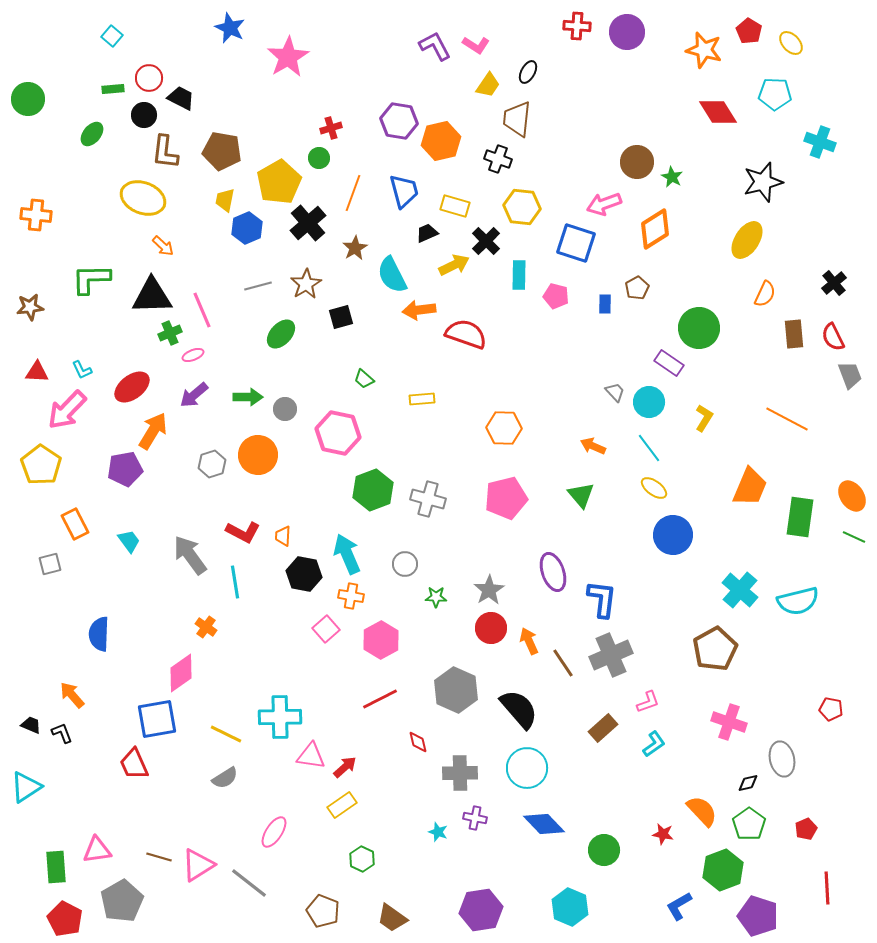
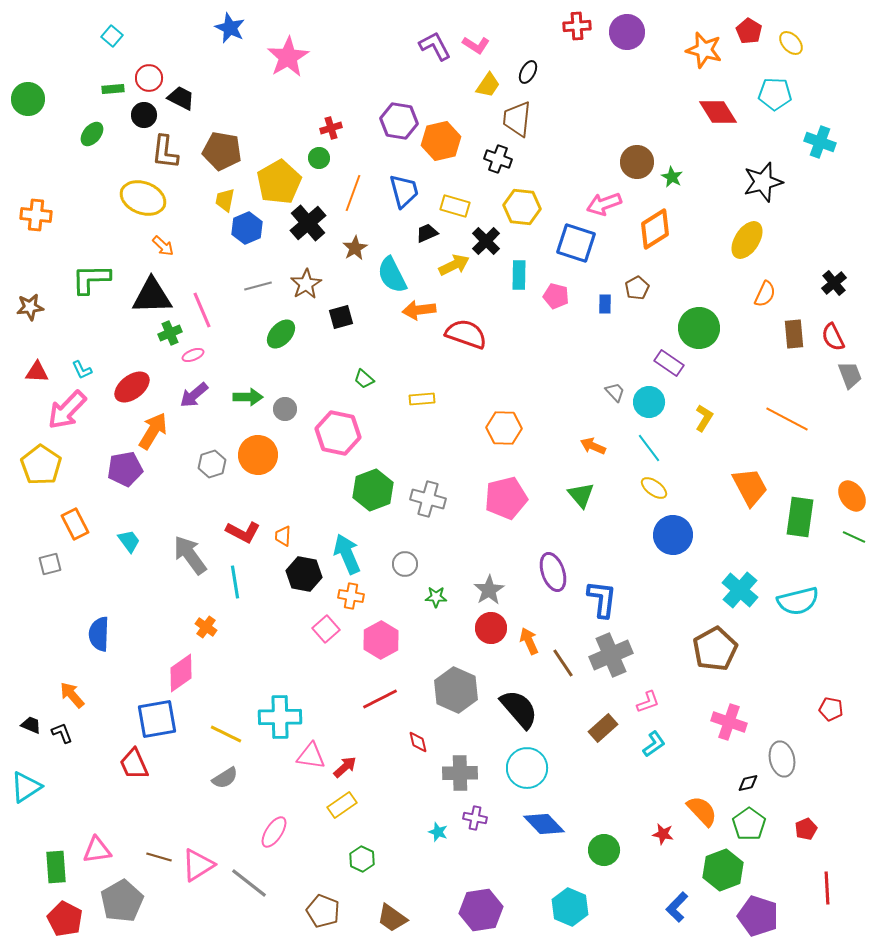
red cross at (577, 26): rotated 8 degrees counterclockwise
orange trapezoid at (750, 487): rotated 51 degrees counterclockwise
blue L-shape at (679, 906): moved 2 px left, 1 px down; rotated 16 degrees counterclockwise
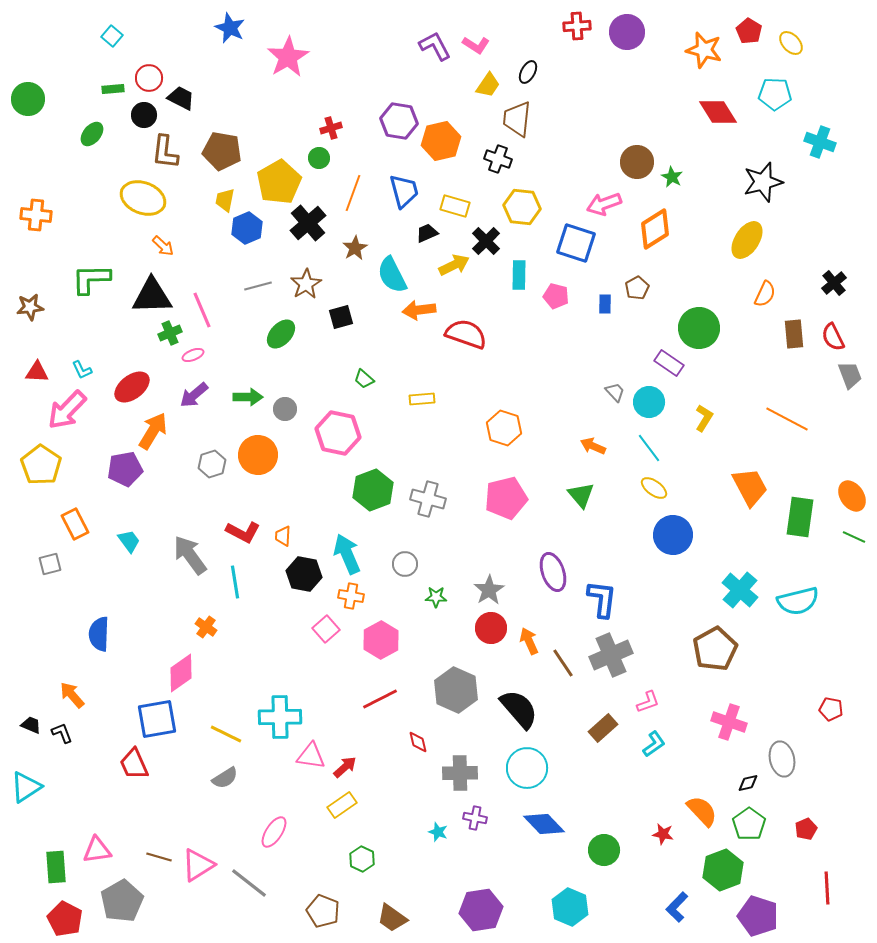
orange hexagon at (504, 428): rotated 16 degrees clockwise
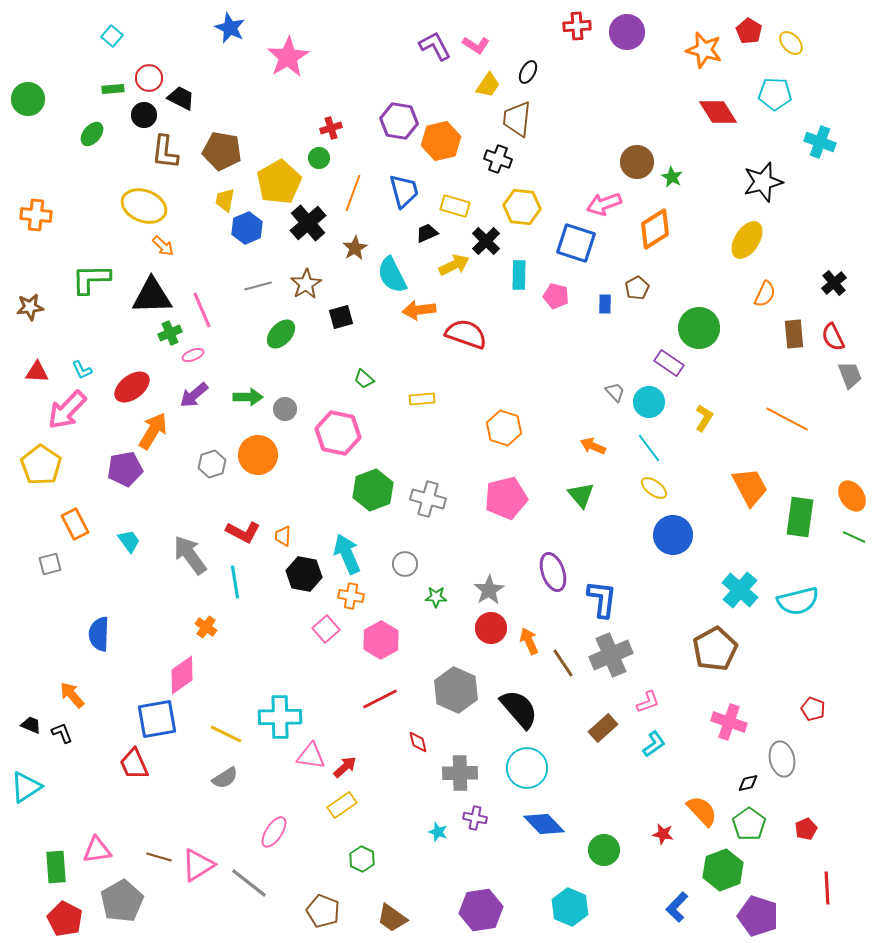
yellow ellipse at (143, 198): moved 1 px right, 8 px down
pink diamond at (181, 673): moved 1 px right, 2 px down
red pentagon at (831, 709): moved 18 px left; rotated 10 degrees clockwise
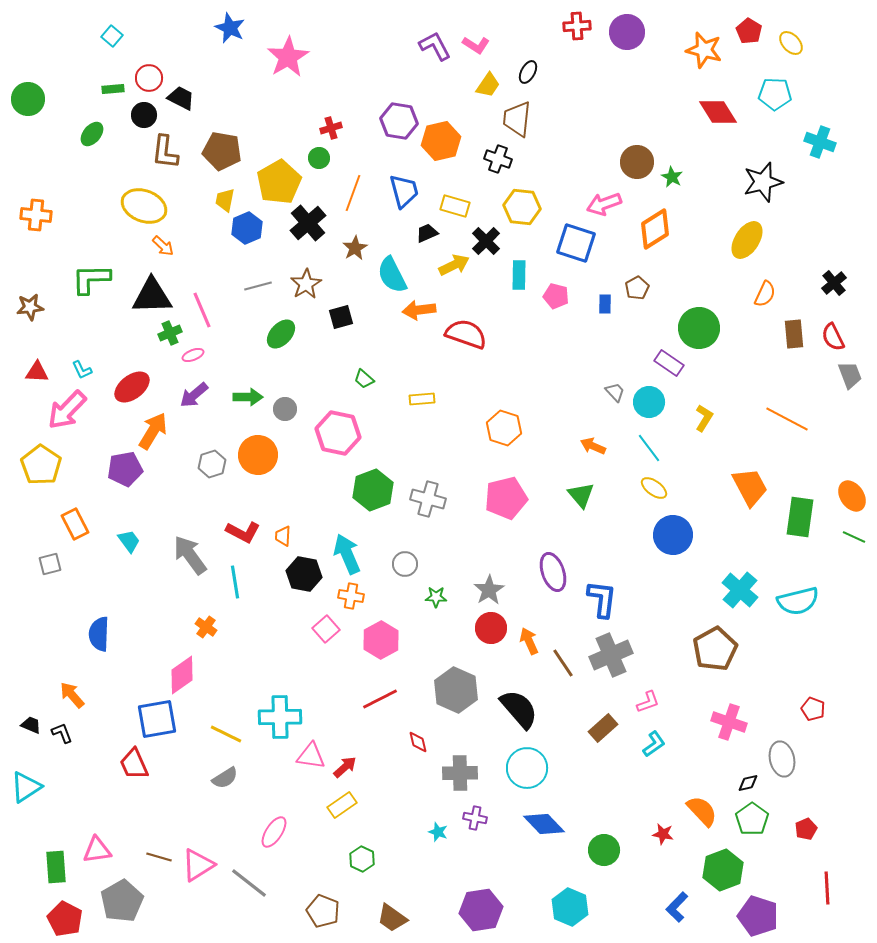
green pentagon at (749, 824): moved 3 px right, 5 px up
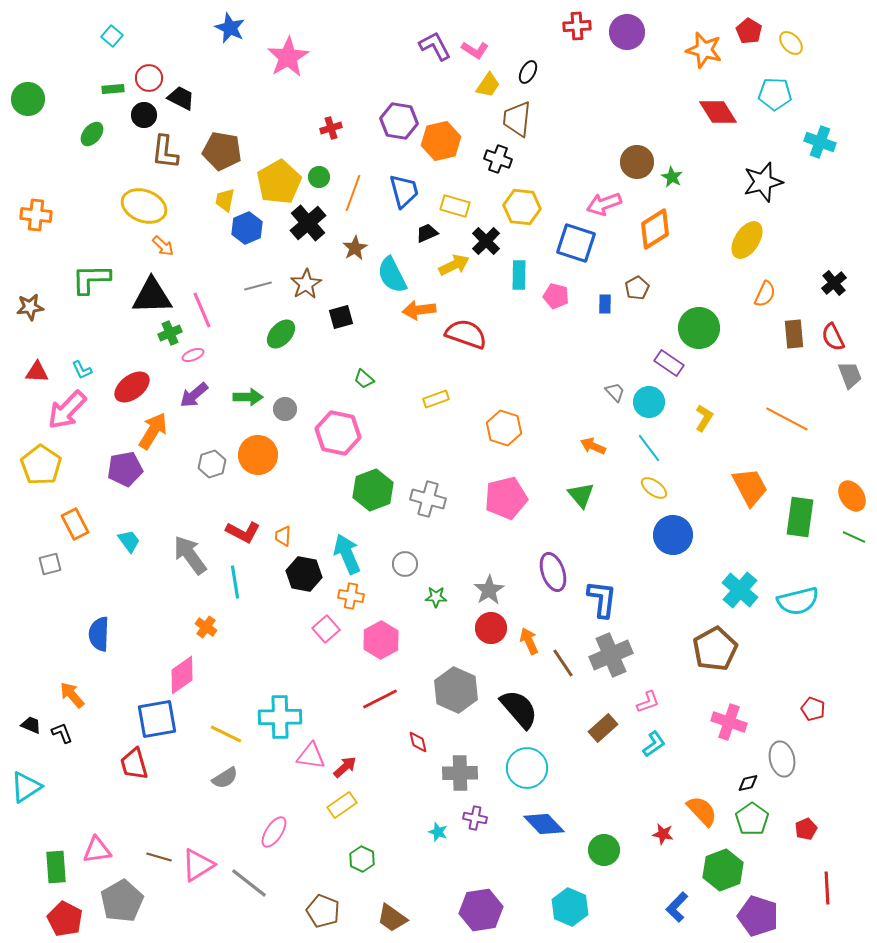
pink L-shape at (476, 45): moved 1 px left, 5 px down
green circle at (319, 158): moved 19 px down
yellow rectangle at (422, 399): moved 14 px right; rotated 15 degrees counterclockwise
red trapezoid at (134, 764): rotated 8 degrees clockwise
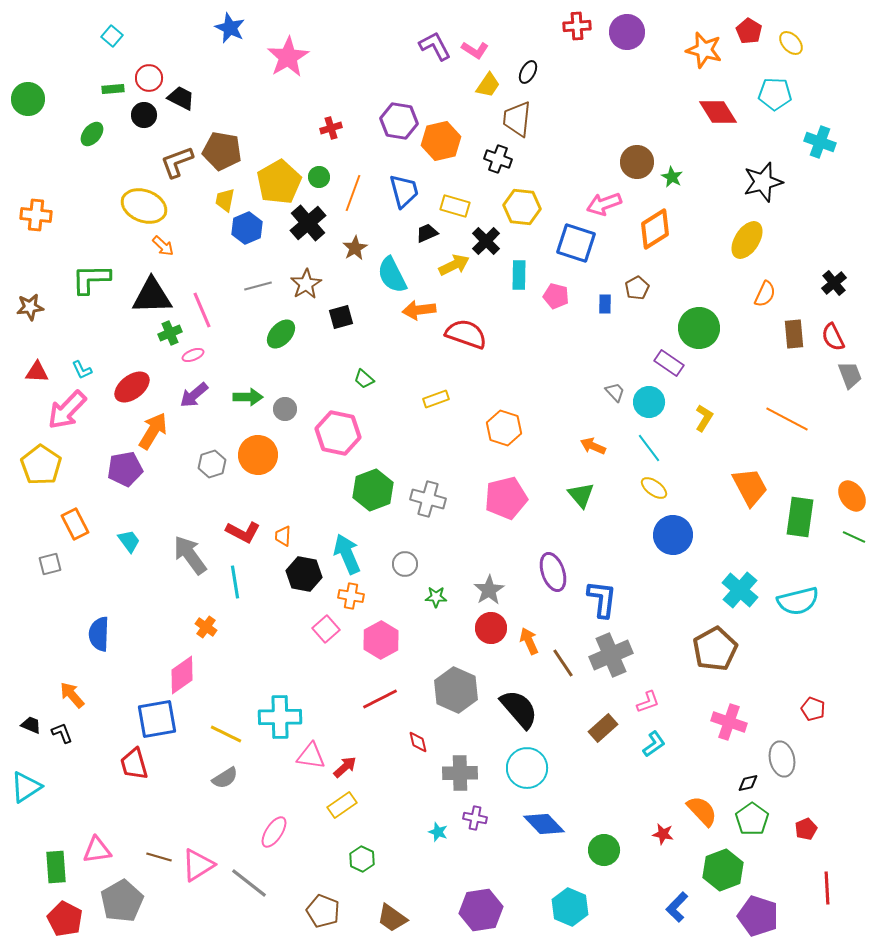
brown L-shape at (165, 152): moved 12 px right, 10 px down; rotated 63 degrees clockwise
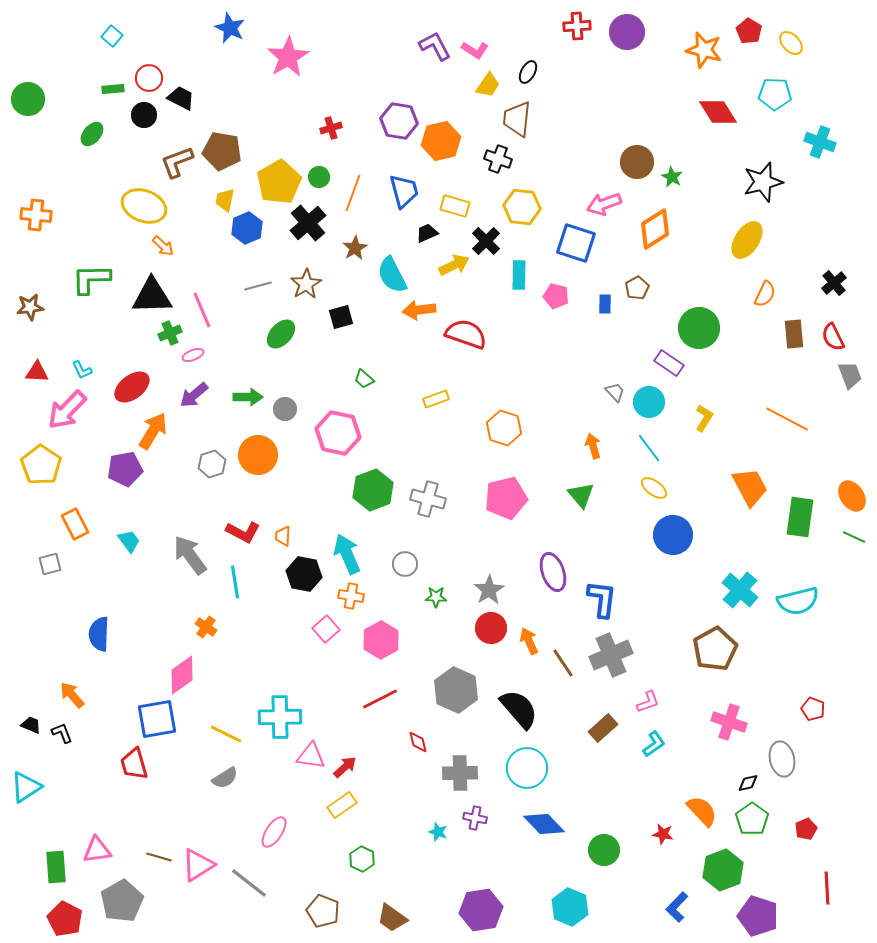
orange arrow at (593, 446): rotated 50 degrees clockwise
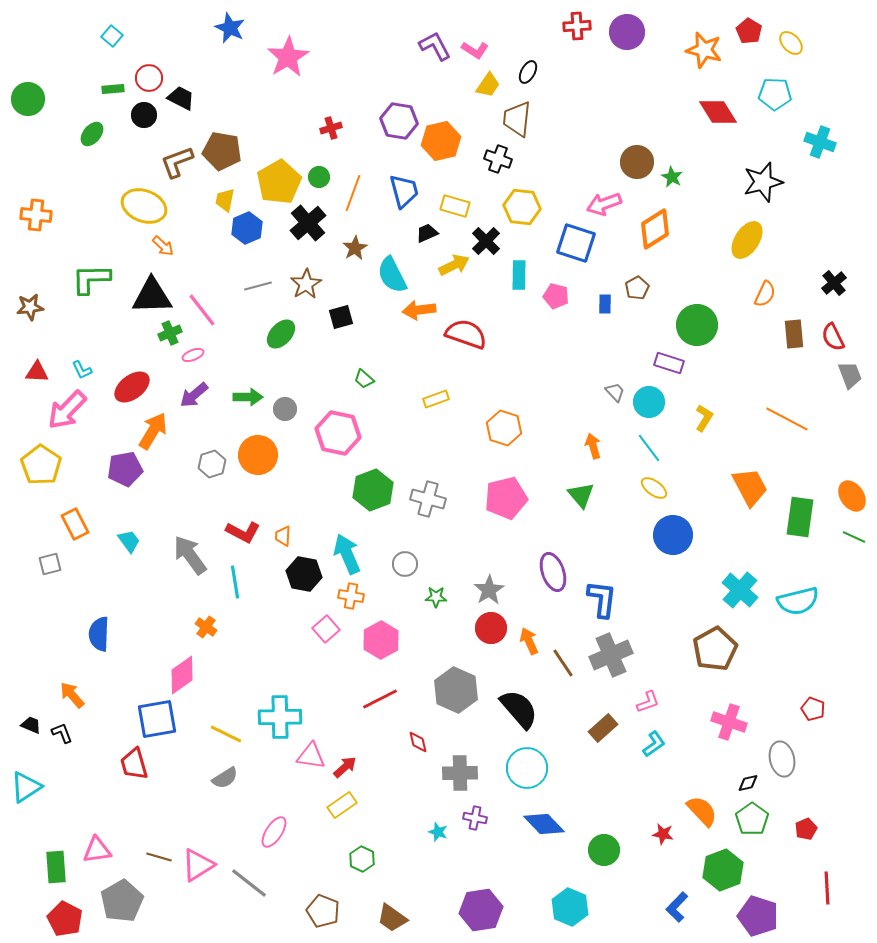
pink line at (202, 310): rotated 15 degrees counterclockwise
green circle at (699, 328): moved 2 px left, 3 px up
purple rectangle at (669, 363): rotated 16 degrees counterclockwise
